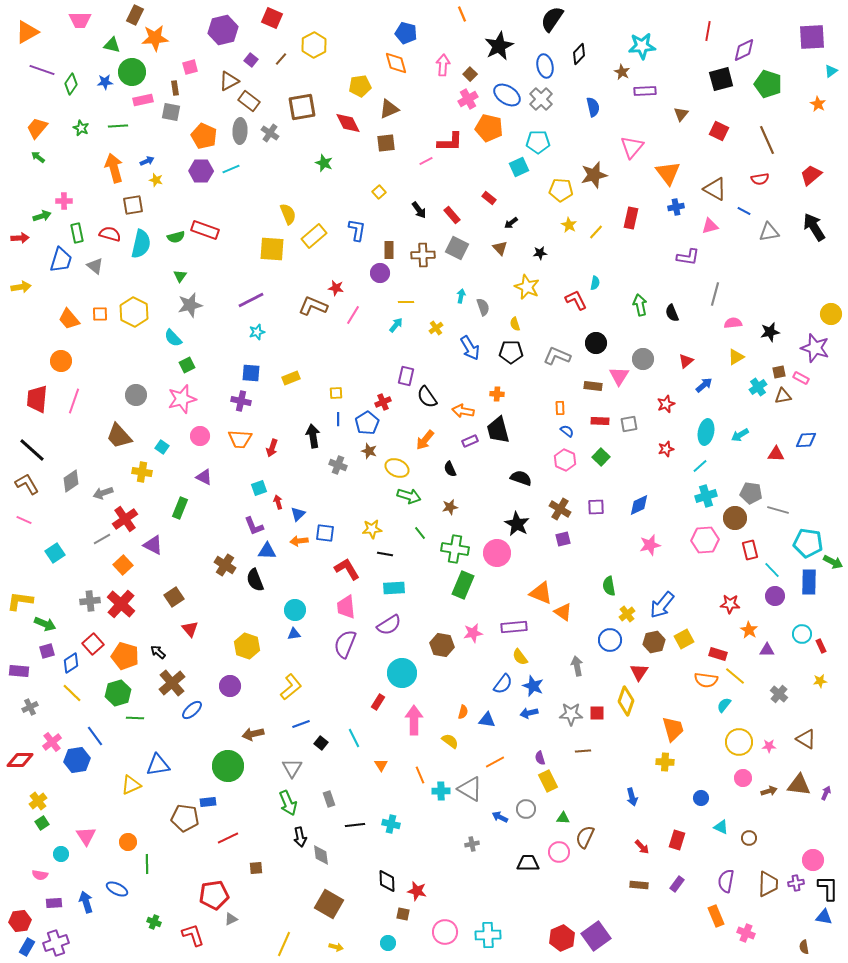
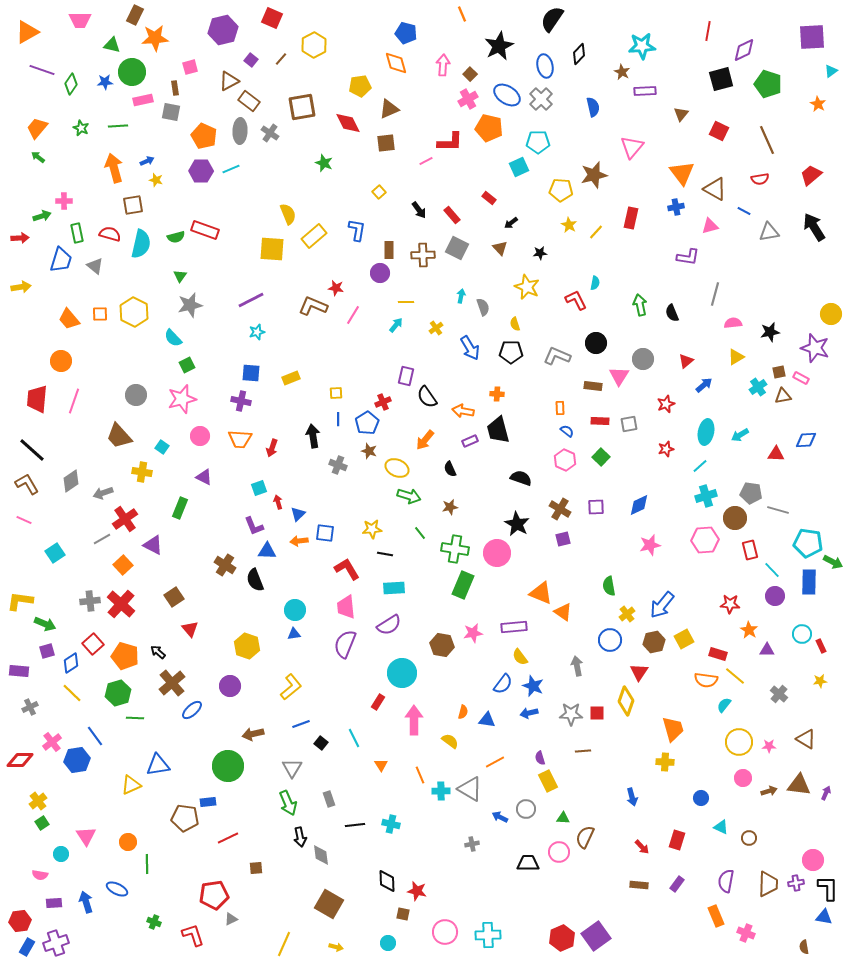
orange triangle at (668, 173): moved 14 px right
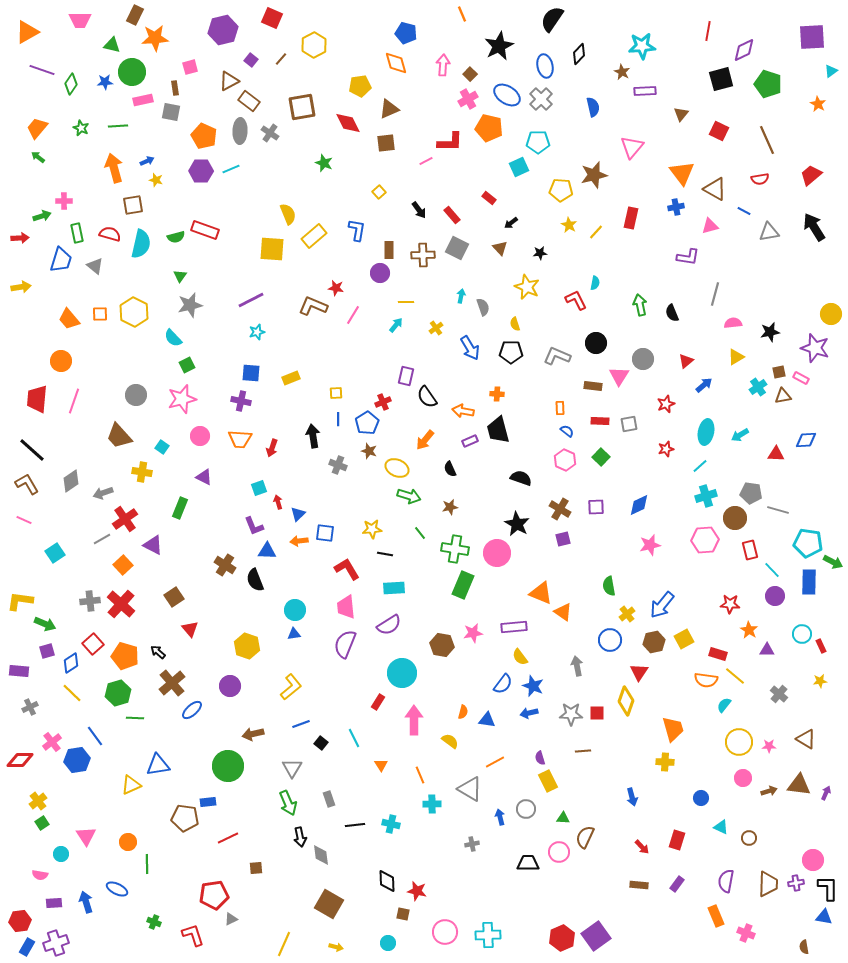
cyan cross at (441, 791): moved 9 px left, 13 px down
blue arrow at (500, 817): rotated 49 degrees clockwise
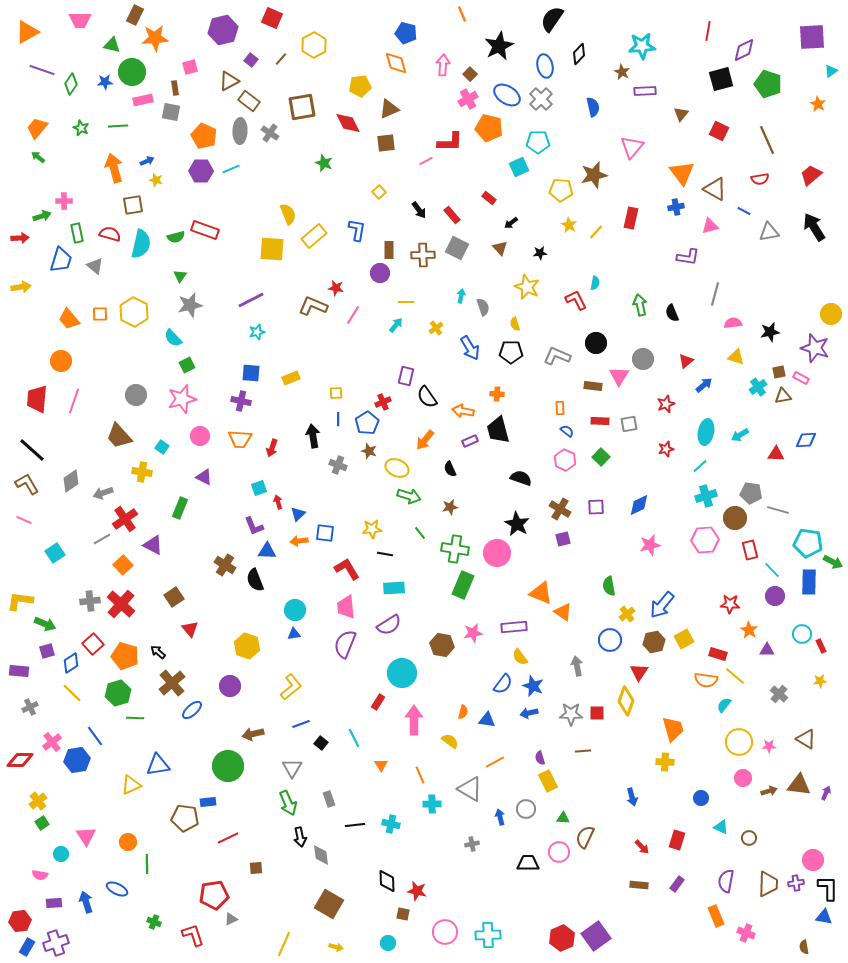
yellow triangle at (736, 357): rotated 48 degrees clockwise
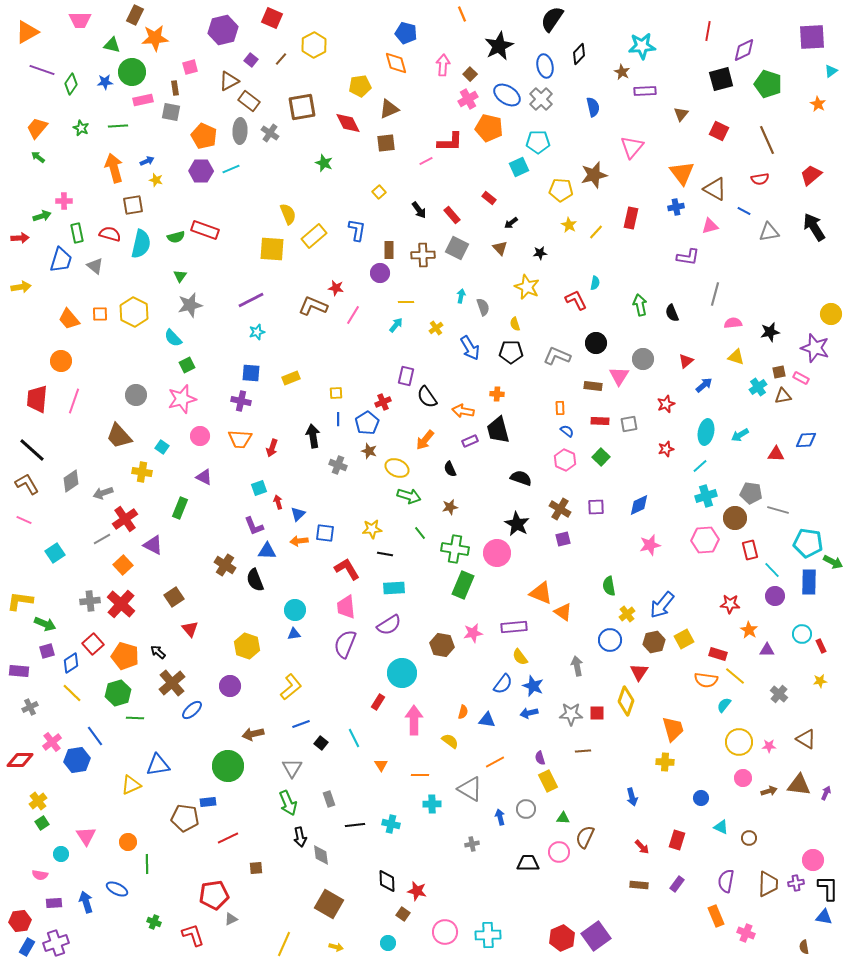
orange line at (420, 775): rotated 66 degrees counterclockwise
brown square at (403, 914): rotated 24 degrees clockwise
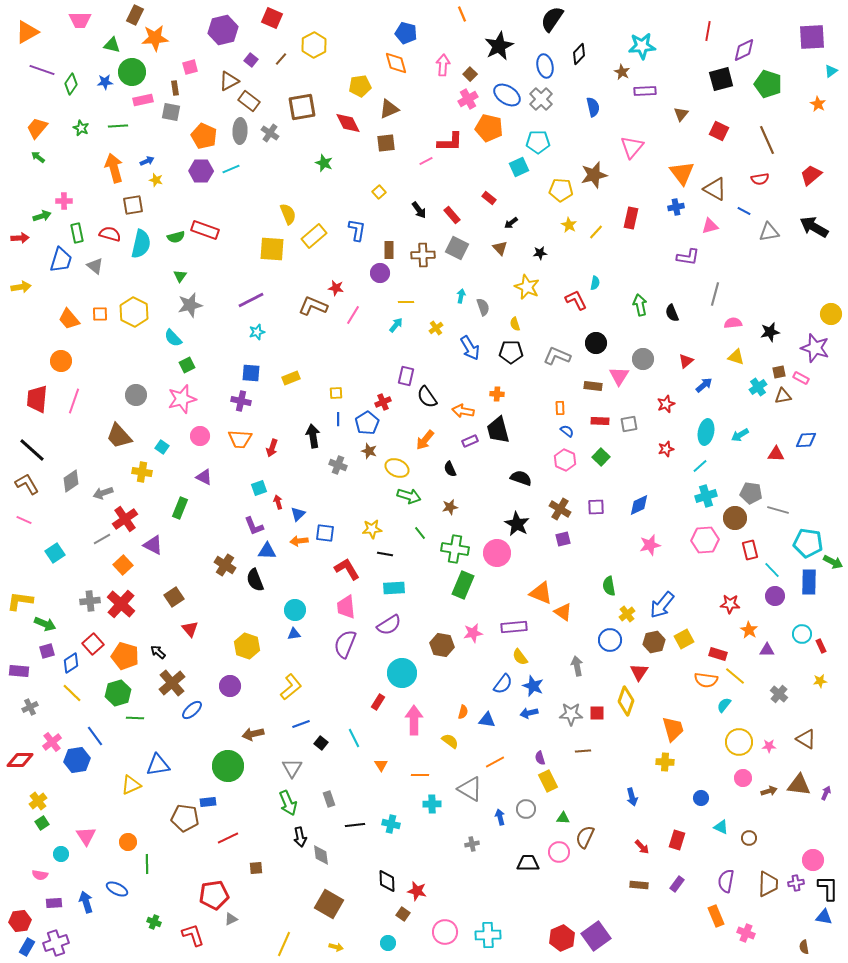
black arrow at (814, 227): rotated 28 degrees counterclockwise
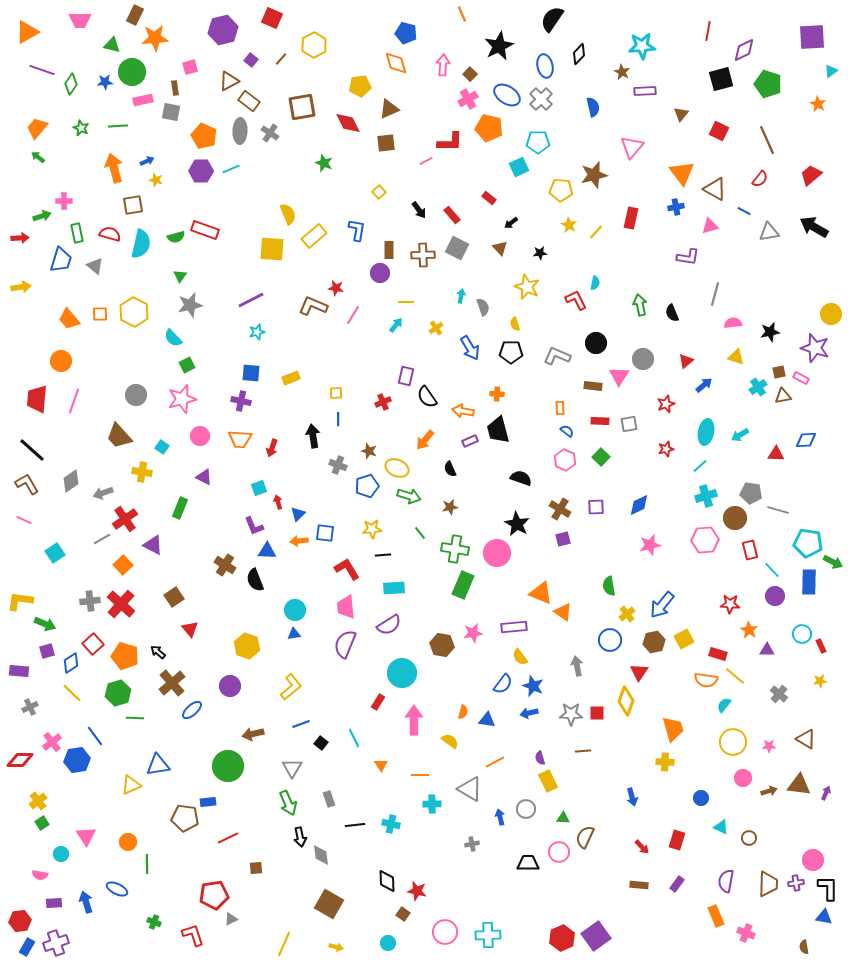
red semicircle at (760, 179): rotated 42 degrees counterclockwise
blue pentagon at (367, 423): moved 63 px down; rotated 15 degrees clockwise
black line at (385, 554): moved 2 px left, 1 px down; rotated 14 degrees counterclockwise
yellow circle at (739, 742): moved 6 px left
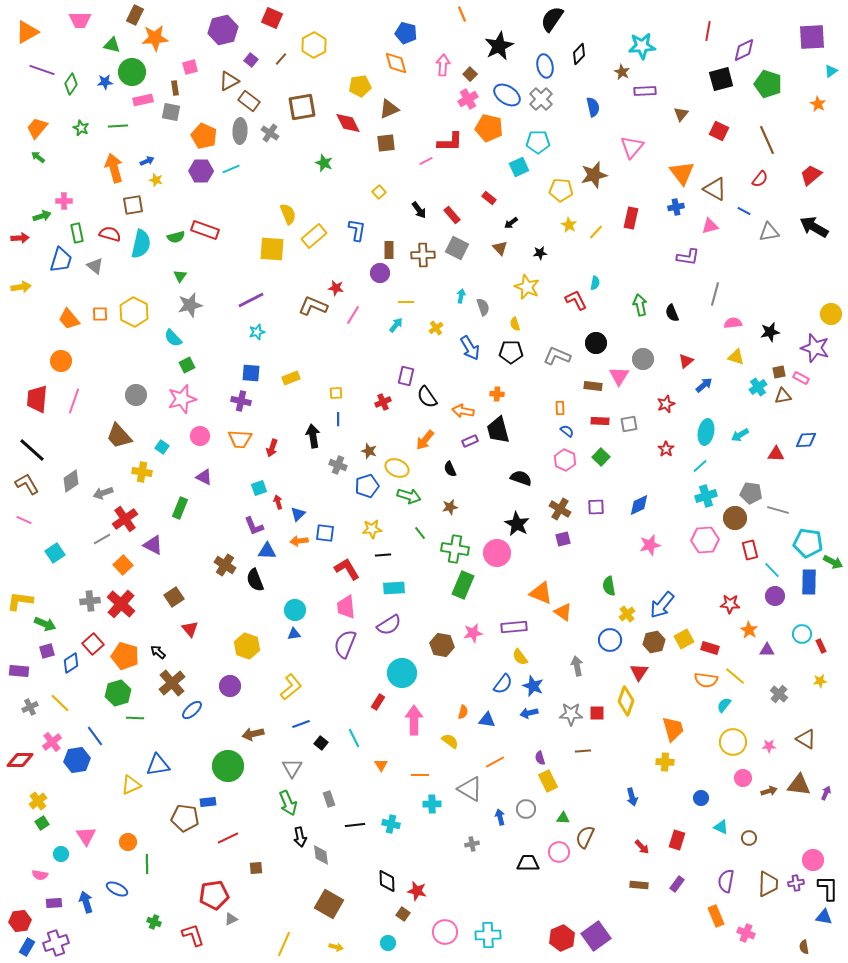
red star at (666, 449): rotated 21 degrees counterclockwise
red rectangle at (718, 654): moved 8 px left, 6 px up
yellow line at (72, 693): moved 12 px left, 10 px down
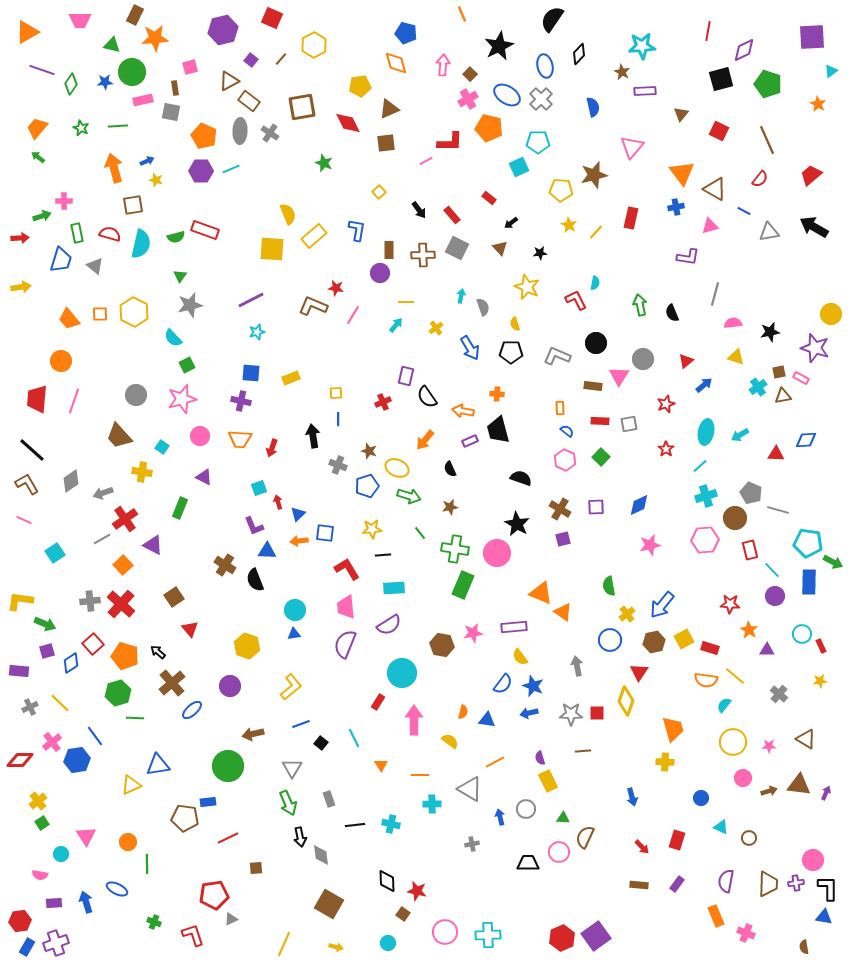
gray pentagon at (751, 493): rotated 15 degrees clockwise
